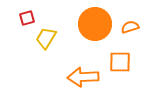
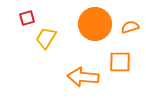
orange arrow: rotated 8 degrees clockwise
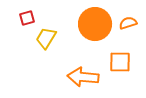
orange semicircle: moved 2 px left, 4 px up
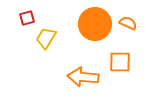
orange semicircle: rotated 42 degrees clockwise
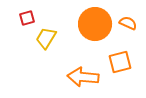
orange square: rotated 15 degrees counterclockwise
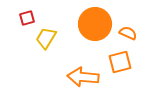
orange semicircle: moved 10 px down
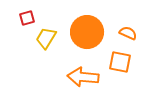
orange circle: moved 8 px left, 8 px down
orange square: rotated 25 degrees clockwise
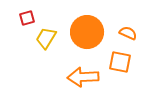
orange arrow: rotated 8 degrees counterclockwise
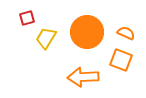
orange semicircle: moved 2 px left
orange square: moved 1 px right, 2 px up; rotated 10 degrees clockwise
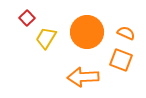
red square: rotated 28 degrees counterclockwise
